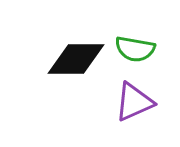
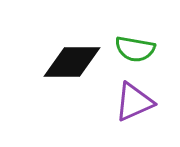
black diamond: moved 4 px left, 3 px down
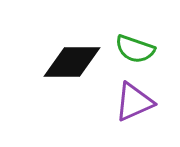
green semicircle: rotated 9 degrees clockwise
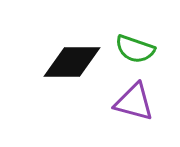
purple triangle: rotated 39 degrees clockwise
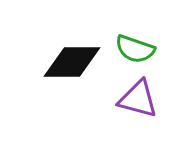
purple triangle: moved 4 px right, 3 px up
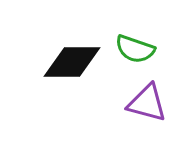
purple triangle: moved 9 px right, 4 px down
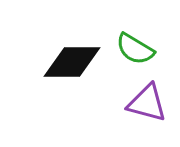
green semicircle: rotated 12 degrees clockwise
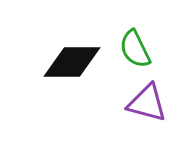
green semicircle: rotated 33 degrees clockwise
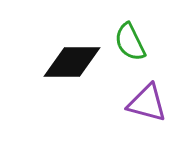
green semicircle: moved 5 px left, 7 px up
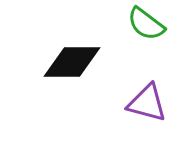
green semicircle: moved 16 px right, 18 px up; rotated 27 degrees counterclockwise
